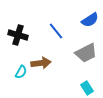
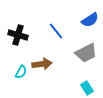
brown arrow: moved 1 px right, 1 px down
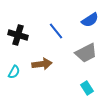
cyan semicircle: moved 7 px left
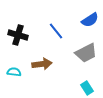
cyan semicircle: rotated 112 degrees counterclockwise
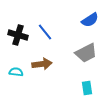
blue line: moved 11 px left, 1 px down
cyan semicircle: moved 2 px right
cyan rectangle: rotated 24 degrees clockwise
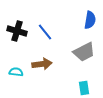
blue semicircle: rotated 48 degrees counterclockwise
black cross: moved 1 px left, 4 px up
gray trapezoid: moved 2 px left, 1 px up
cyan rectangle: moved 3 px left
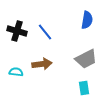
blue semicircle: moved 3 px left
gray trapezoid: moved 2 px right, 7 px down
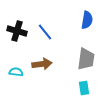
gray trapezoid: rotated 55 degrees counterclockwise
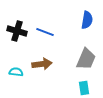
blue line: rotated 30 degrees counterclockwise
gray trapezoid: rotated 15 degrees clockwise
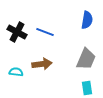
black cross: moved 1 px down; rotated 12 degrees clockwise
cyan rectangle: moved 3 px right
